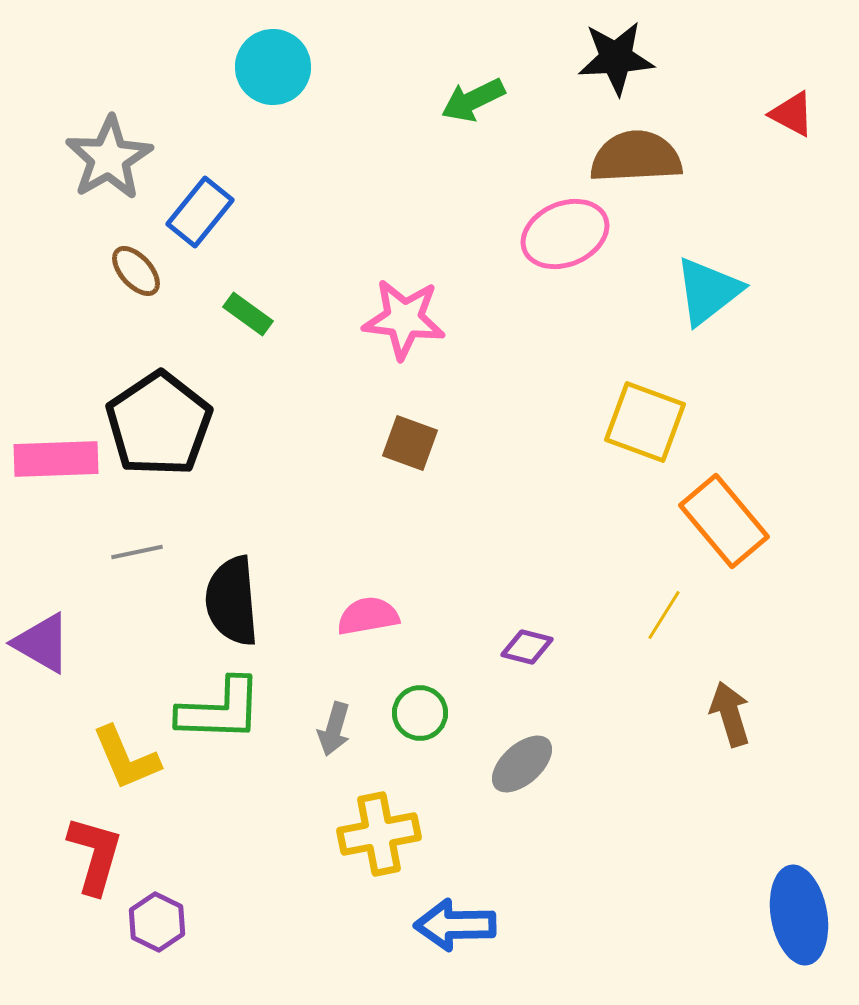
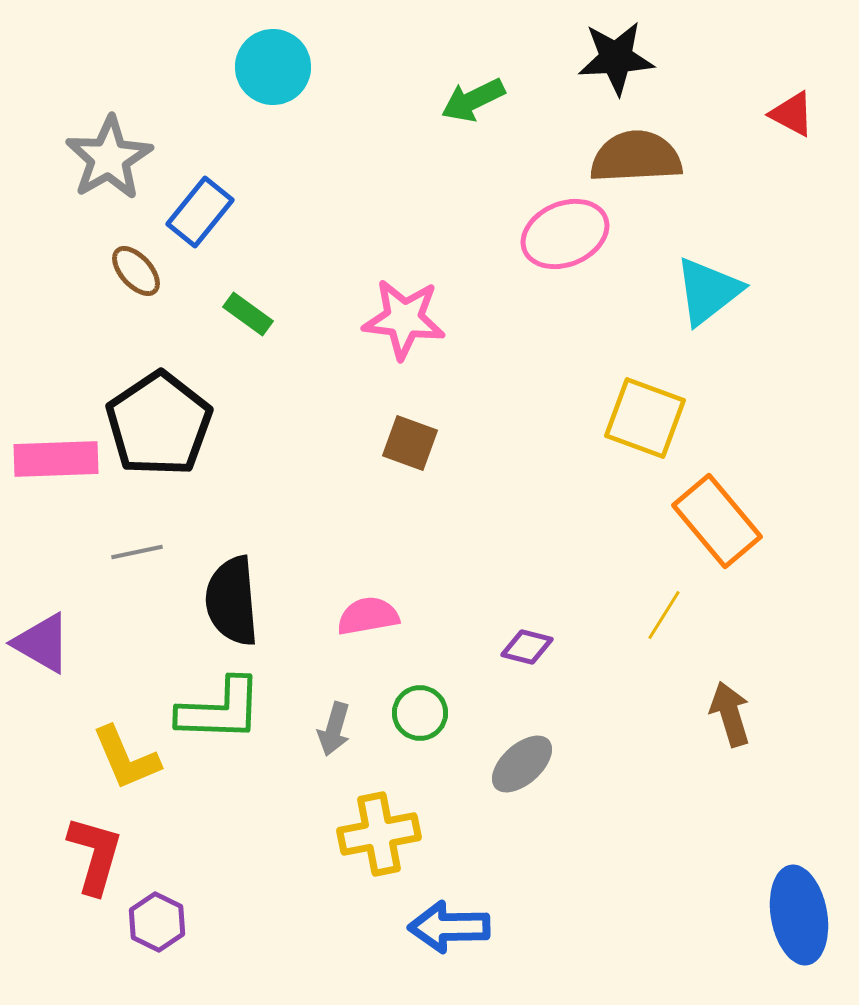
yellow square: moved 4 px up
orange rectangle: moved 7 px left
blue arrow: moved 6 px left, 2 px down
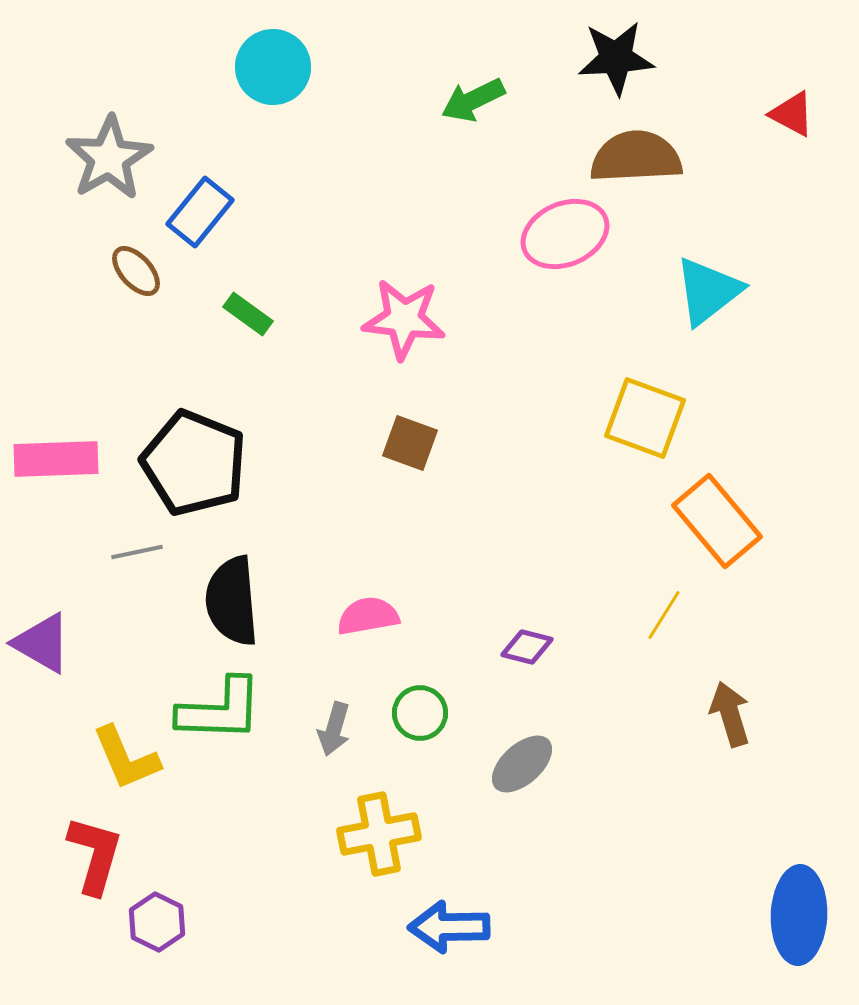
black pentagon: moved 35 px right, 39 px down; rotated 16 degrees counterclockwise
blue ellipse: rotated 12 degrees clockwise
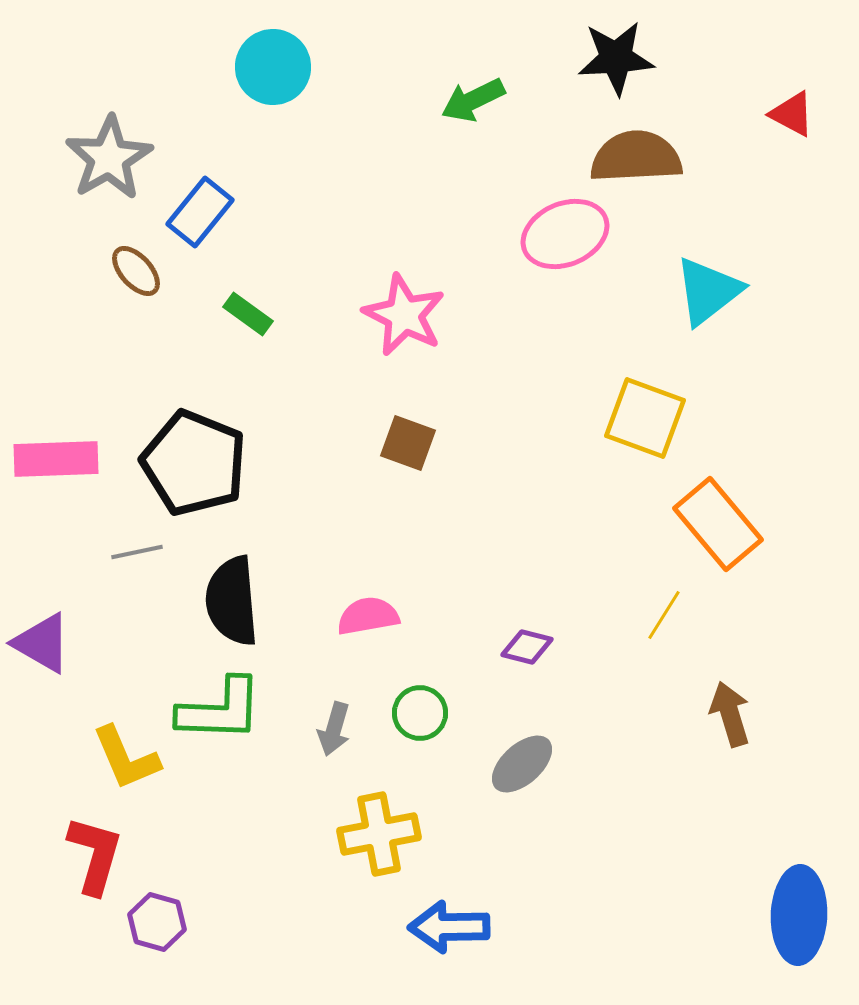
pink star: moved 4 px up; rotated 20 degrees clockwise
brown square: moved 2 px left
orange rectangle: moved 1 px right, 3 px down
purple hexagon: rotated 10 degrees counterclockwise
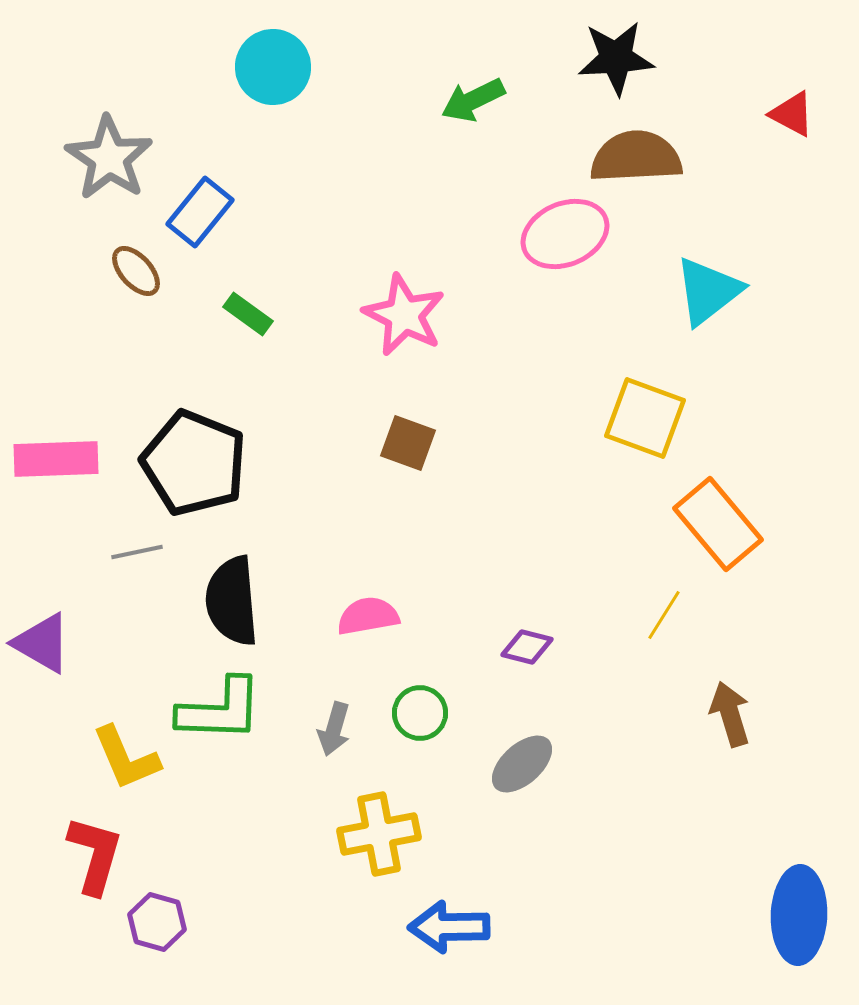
gray star: rotated 8 degrees counterclockwise
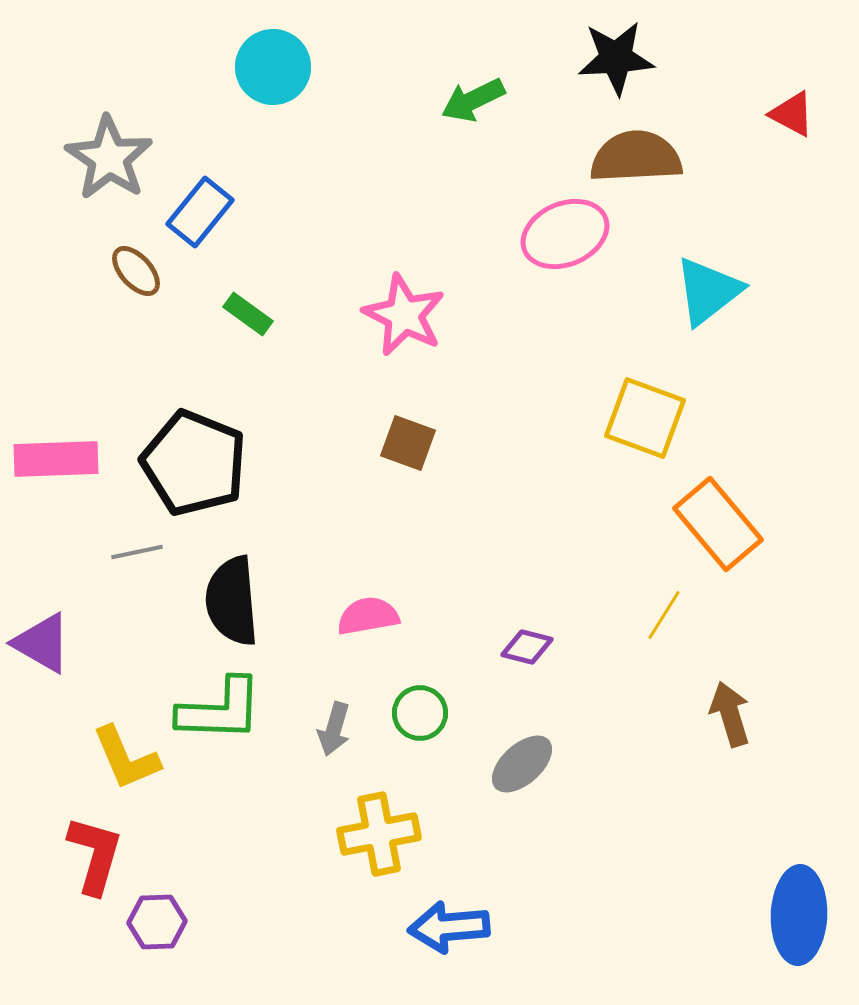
purple hexagon: rotated 18 degrees counterclockwise
blue arrow: rotated 4 degrees counterclockwise
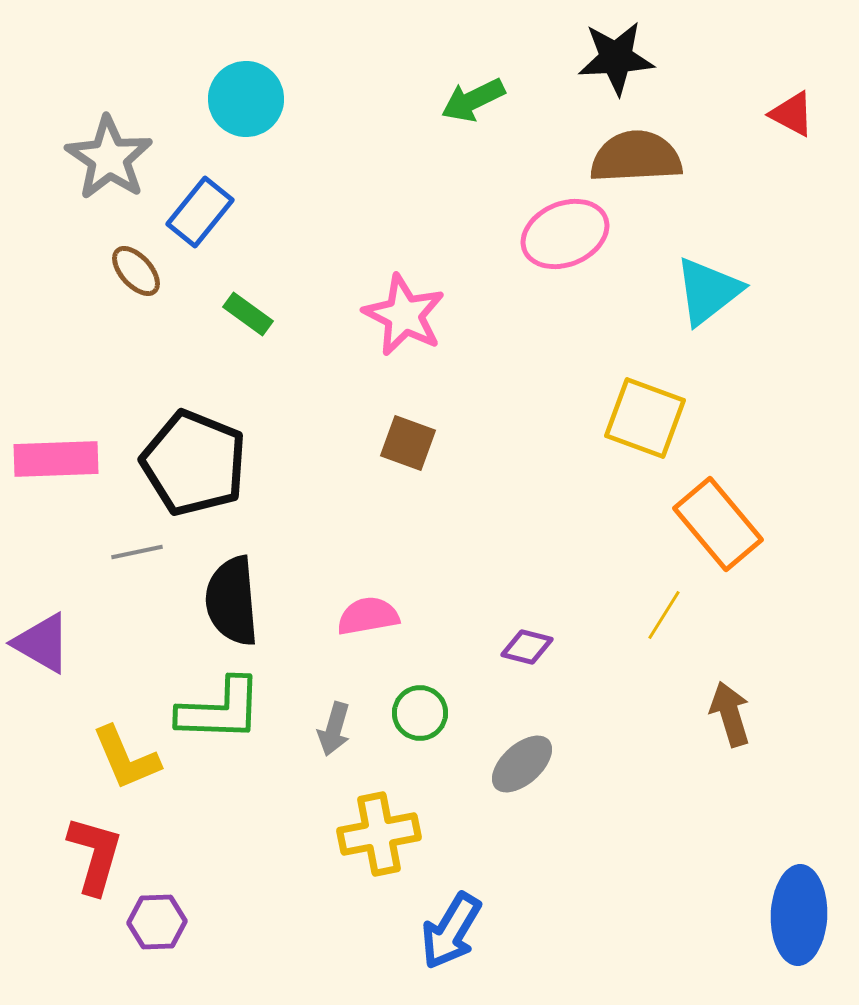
cyan circle: moved 27 px left, 32 px down
blue arrow: moved 2 px right, 4 px down; rotated 54 degrees counterclockwise
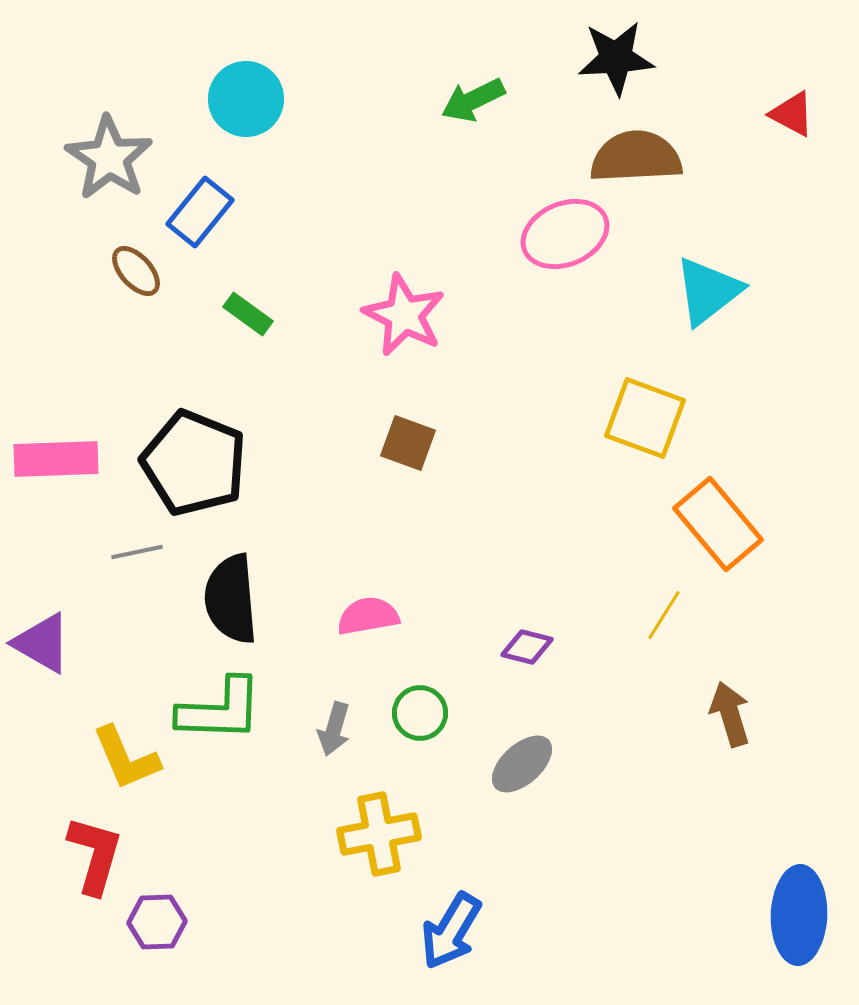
black semicircle: moved 1 px left, 2 px up
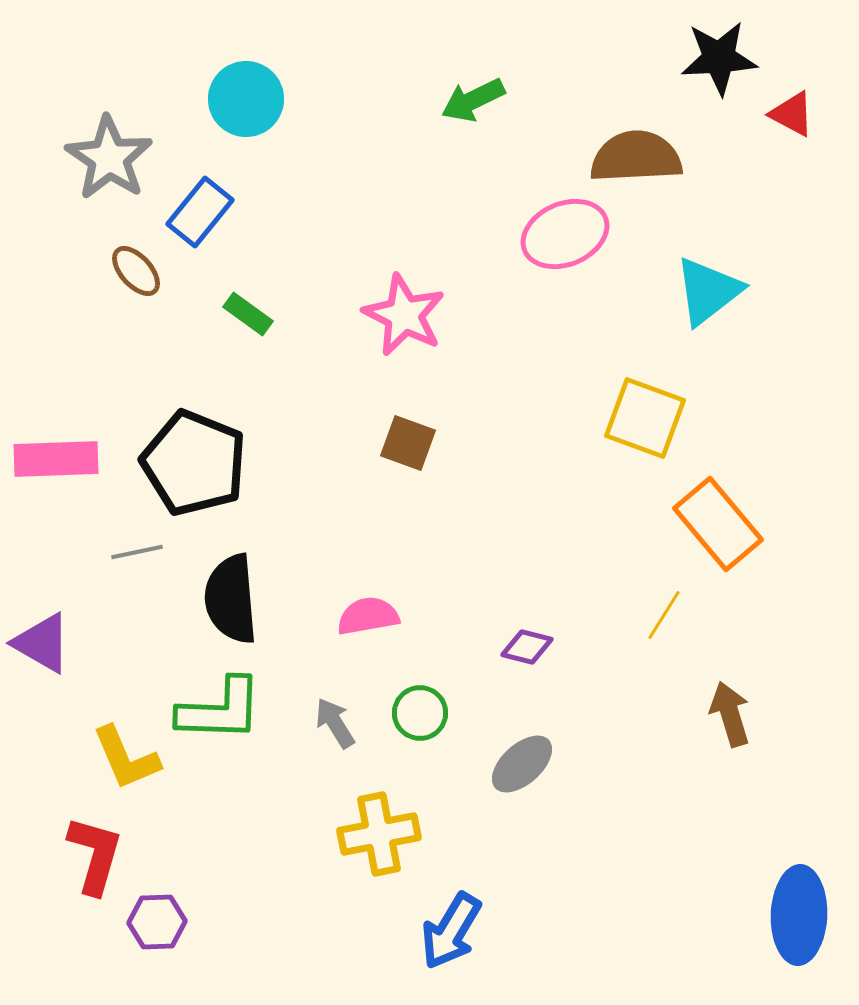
black star: moved 103 px right
gray arrow: moved 1 px right, 6 px up; rotated 132 degrees clockwise
